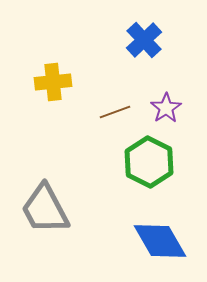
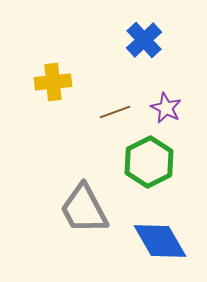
purple star: rotated 12 degrees counterclockwise
green hexagon: rotated 6 degrees clockwise
gray trapezoid: moved 39 px right
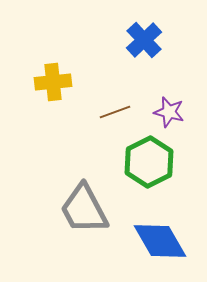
purple star: moved 3 px right, 4 px down; rotated 12 degrees counterclockwise
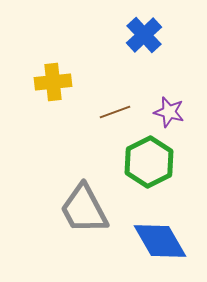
blue cross: moved 5 px up
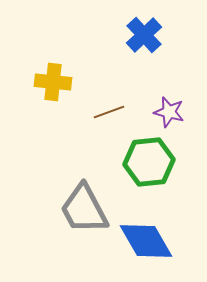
yellow cross: rotated 12 degrees clockwise
brown line: moved 6 px left
green hexagon: rotated 21 degrees clockwise
blue diamond: moved 14 px left
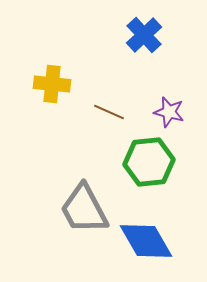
yellow cross: moved 1 px left, 2 px down
brown line: rotated 44 degrees clockwise
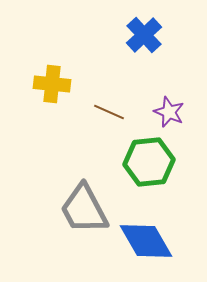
purple star: rotated 8 degrees clockwise
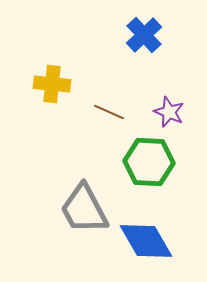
green hexagon: rotated 9 degrees clockwise
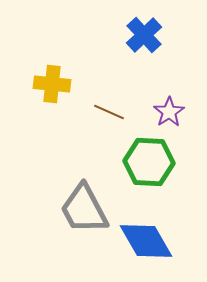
purple star: rotated 16 degrees clockwise
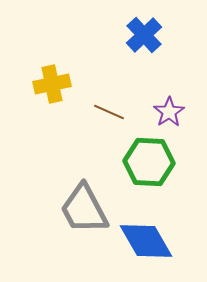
yellow cross: rotated 18 degrees counterclockwise
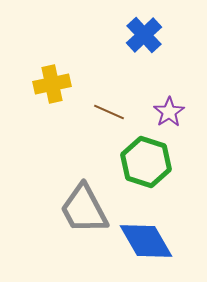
green hexagon: moved 3 px left; rotated 15 degrees clockwise
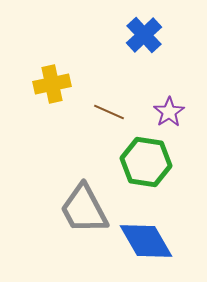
green hexagon: rotated 9 degrees counterclockwise
